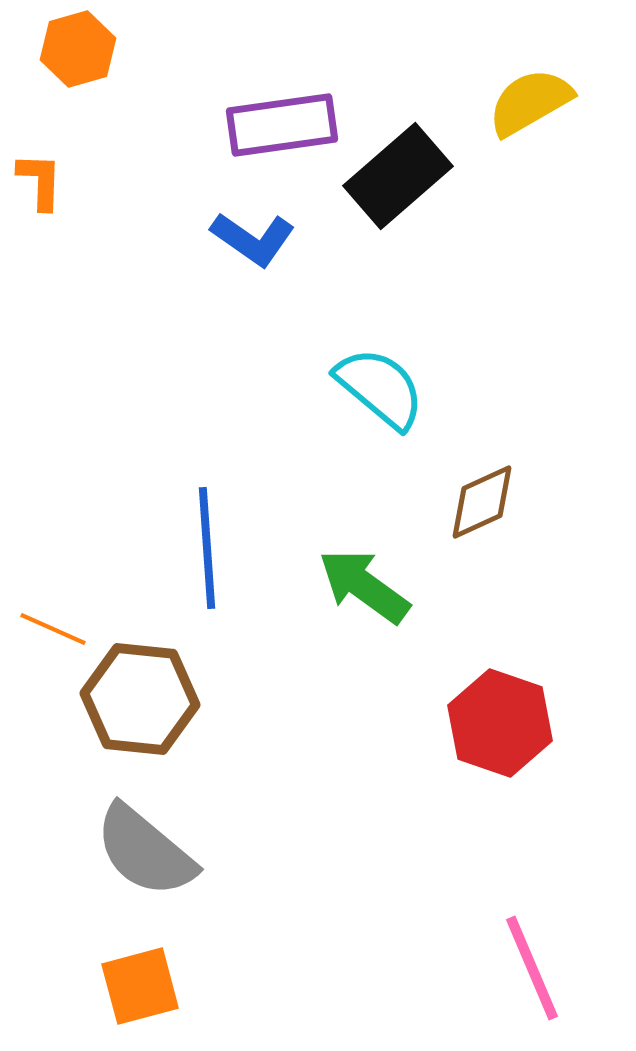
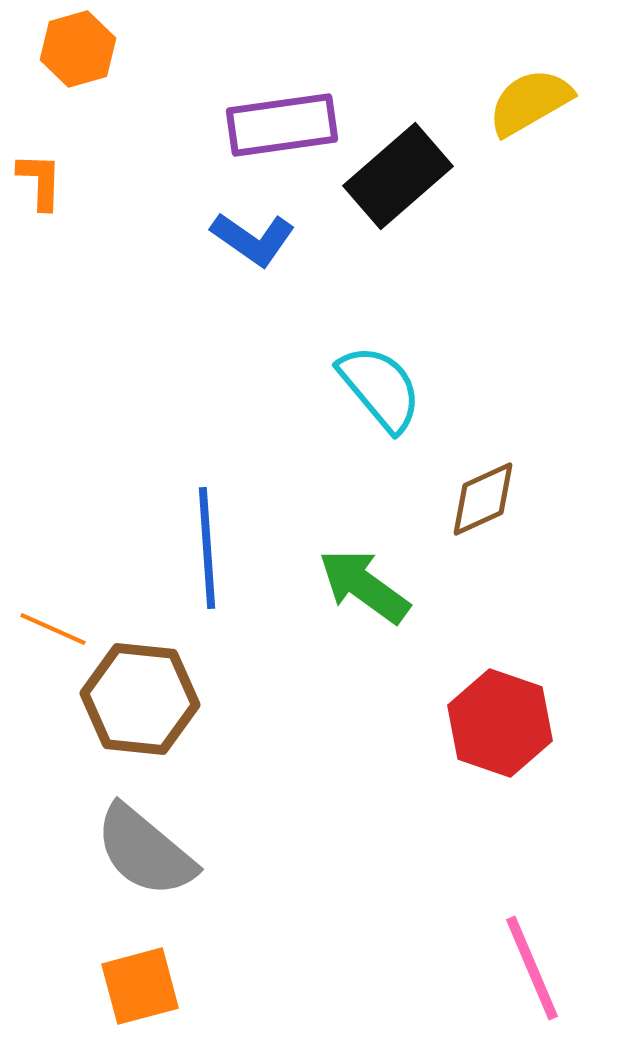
cyan semicircle: rotated 10 degrees clockwise
brown diamond: moved 1 px right, 3 px up
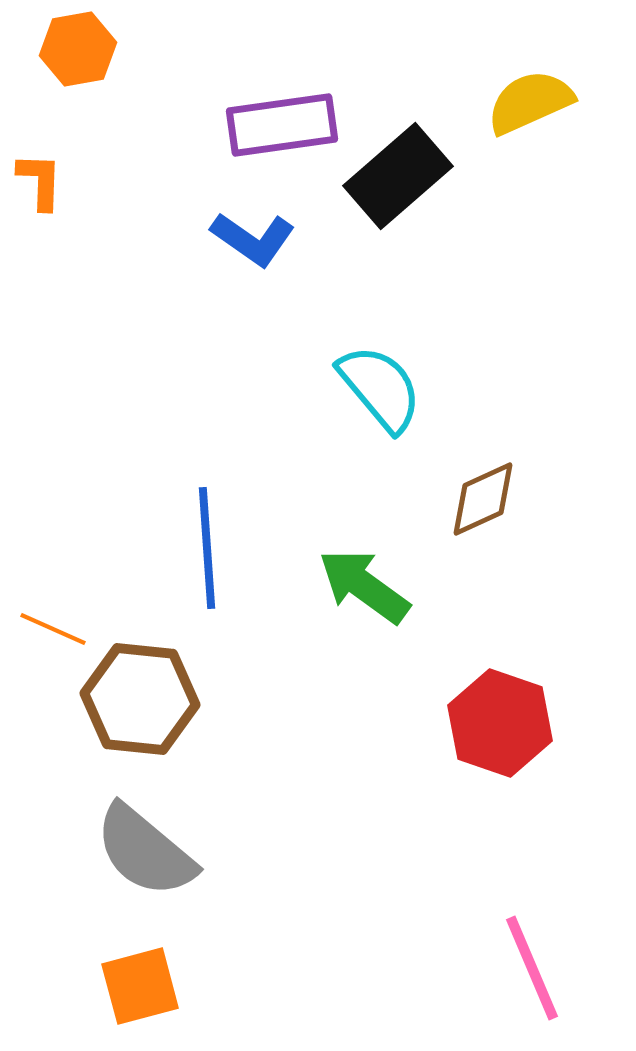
orange hexagon: rotated 6 degrees clockwise
yellow semicircle: rotated 6 degrees clockwise
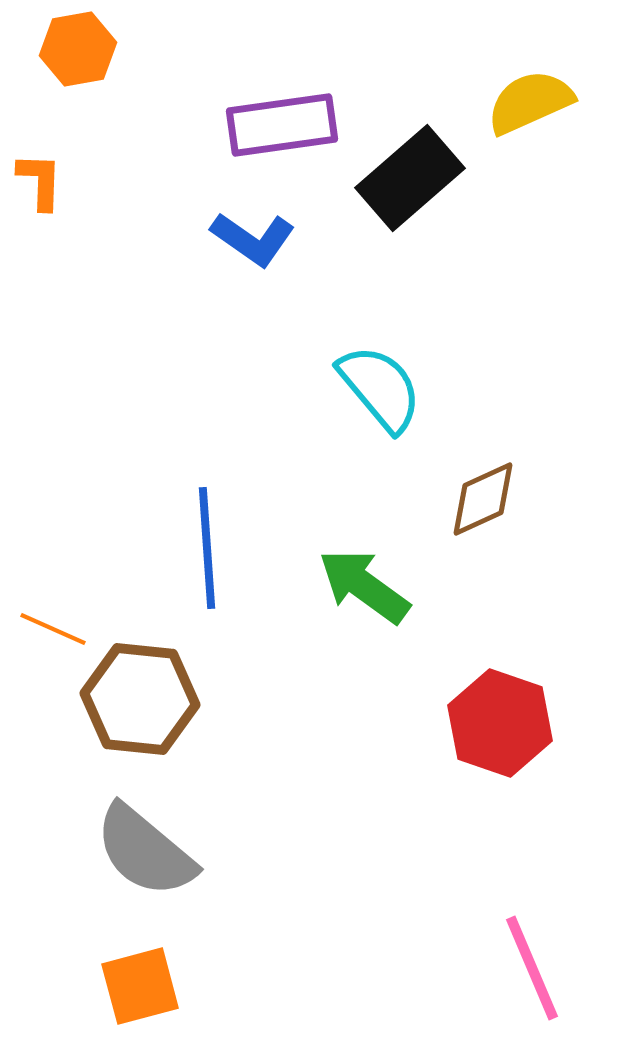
black rectangle: moved 12 px right, 2 px down
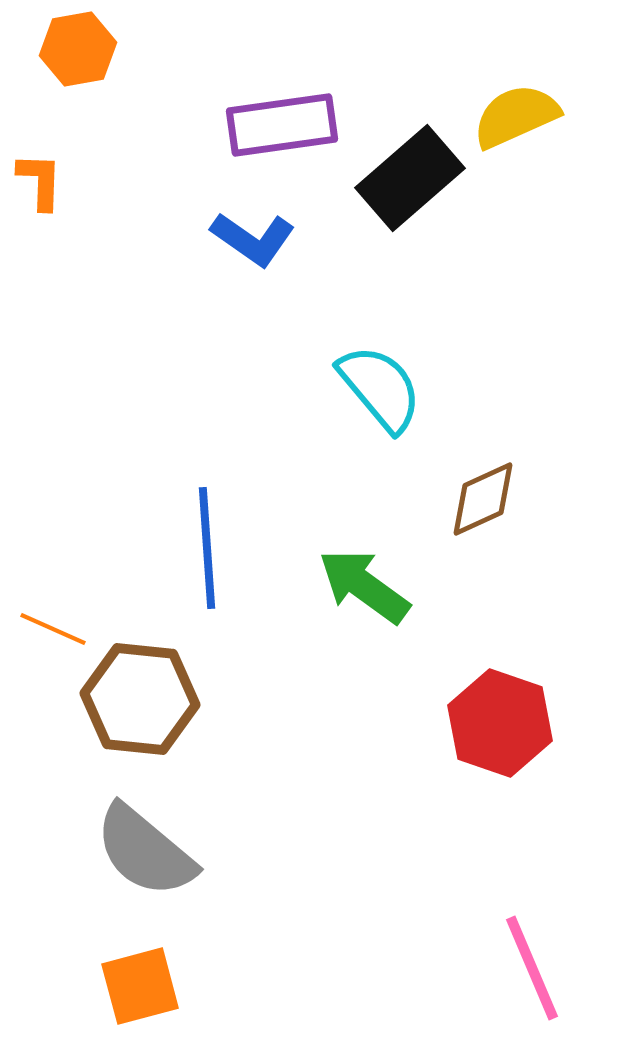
yellow semicircle: moved 14 px left, 14 px down
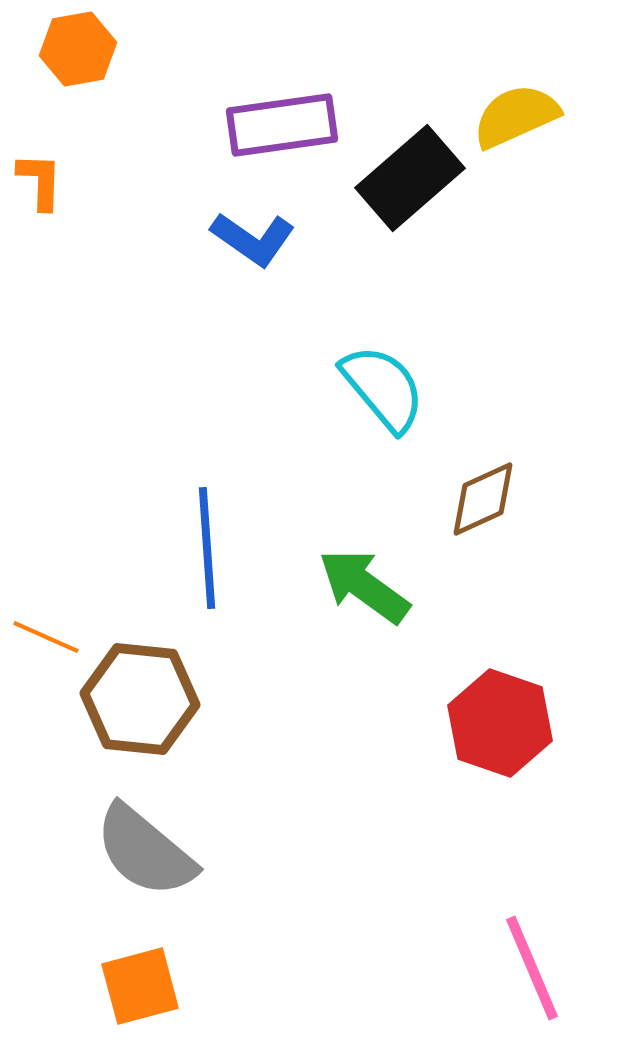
cyan semicircle: moved 3 px right
orange line: moved 7 px left, 8 px down
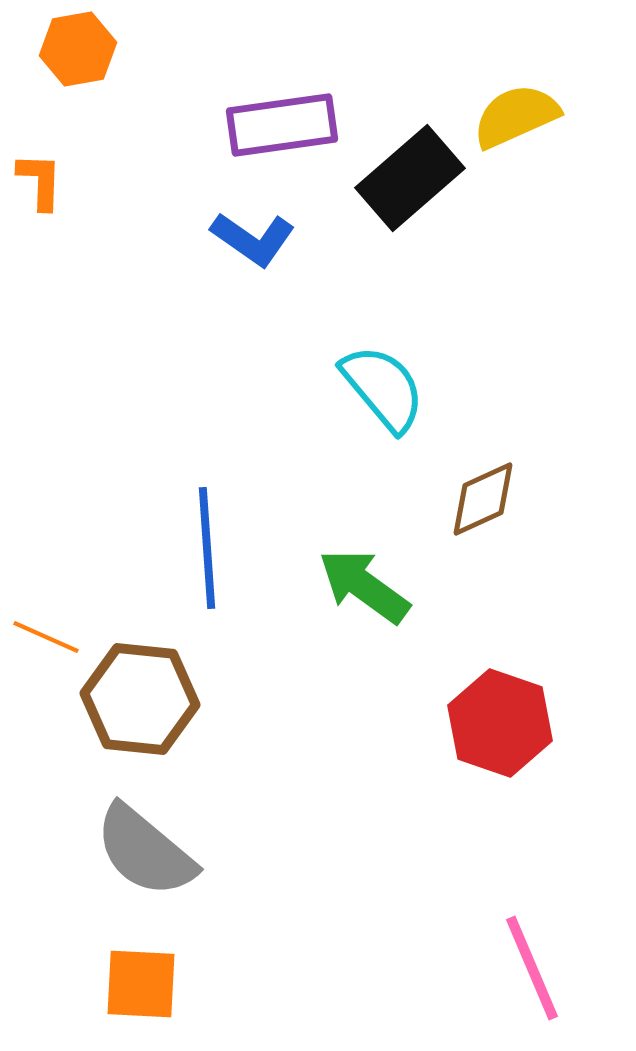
orange square: moved 1 px right, 2 px up; rotated 18 degrees clockwise
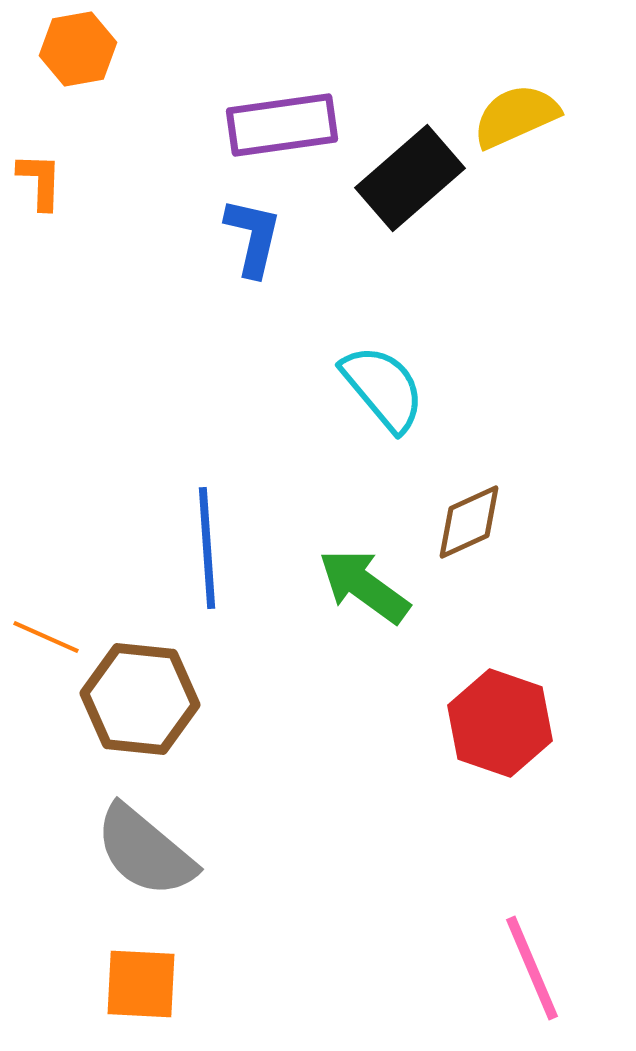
blue L-shape: moved 2 px up; rotated 112 degrees counterclockwise
brown diamond: moved 14 px left, 23 px down
